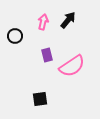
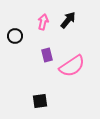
black square: moved 2 px down
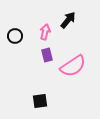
pink arrow: moved 2 px right, 10 px down
pink semicircle: moved 1 px right
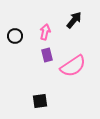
black arrow: moved 6 px right
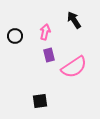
black arrow: rotated 72 degrees counterclockwise
purple rectangle: moved 2 px right
pink semicircle: moved 1 px right, 1 px down
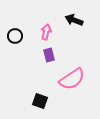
black arrow: rotated 36 degrees counterclockwise
pink arrow: moved 1 px right
pink semicircle: moved 2 px left, 12 px down
black square: rotated 28 degrees clockwise
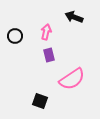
black arrow: moved 3 px up
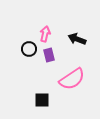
black arrow: moved 3 px right, 22 px down
pink arrow: moved 1 px left, 2 px down
black circle: moved 14 px right, 13 px down
black square: moved 2 px right, 1 px up; rotated 21 degrees counterclockwise
